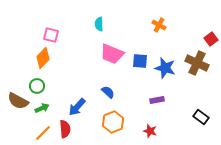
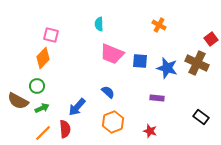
blue star: moved 2 px right
purple rectangle: moved 2 px up; rotated 16 degrees clockwise
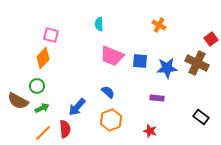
pink trapezoid: moved 2 px down
blue star: rotated 20 degrees counterclockwise
orange hexagon: moved 2 px left, 2 px up
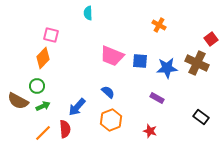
cyan semicircle: moved 11 px left, 11 px up
purple rectangle: rotated 24 degrees clockwise
green arrow: moved 1 px right, 2 px up
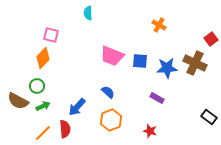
brown cross: moved 2 px left
black rectangle: moved 8 px right
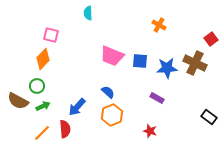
orange diamond: moved 1 px down
orange hexagon: moved 1 px right, 5 px up
orange line: moved 1 px left
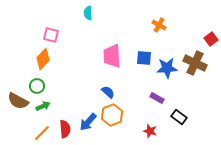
pink trapezoid: rotated 65 degrees clockwise
blue square: moved 4 px right, 3 px up
blue arrow: moved 11 px right, 15 px down
black rectangle: moved 30 px left
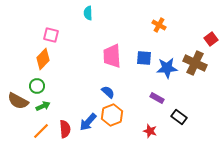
orange line: moved 1 px left, 2 px up
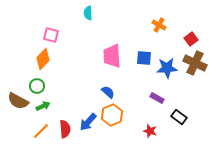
red square: moved 20 px left
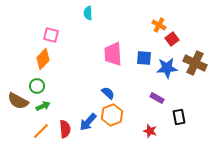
red square: moved 19 px left
pink trapezoid: moved 1 px right, 2 px up
blue semicircle: moved 1 px down
black rectangle: rotated 42 degrees clockwise
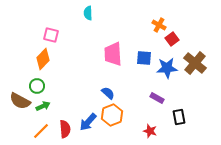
brown cross: rotated 15 degrees clockwise
brown semicircle: moved 2 px right
